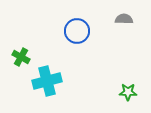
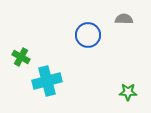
blue circle: moved 11 px right, 4 px down
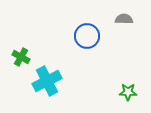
blue circle: moved 1 px left, 1 px down
cyan cross: rotated 12 degrees counterclockwise
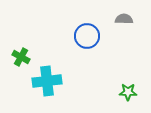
cyan cross: rotated 20 degrees clockwise
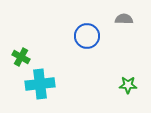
cyan cross: moved 7 px left, 3 px down
green star: moved 7 px up
